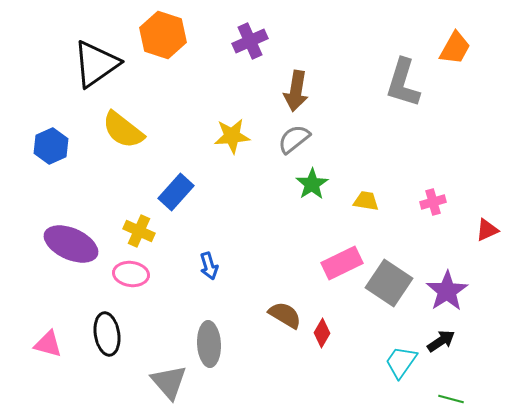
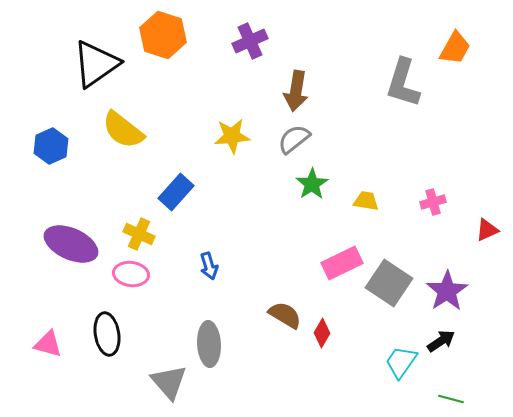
yellow cross: moved 3 px down
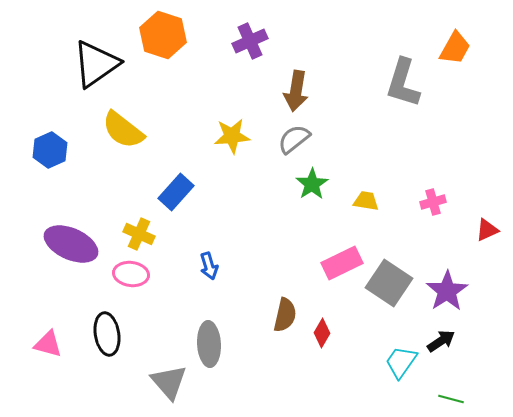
blue hexagon: moved 1 px left, 4 px down
brown semicircle: rotated 72 degrees clockwise
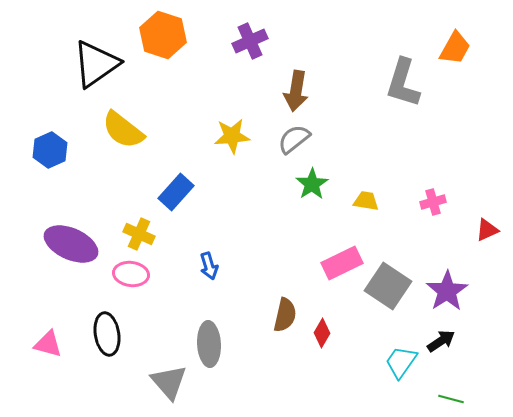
gray square: moved 1 px left, 3 px down
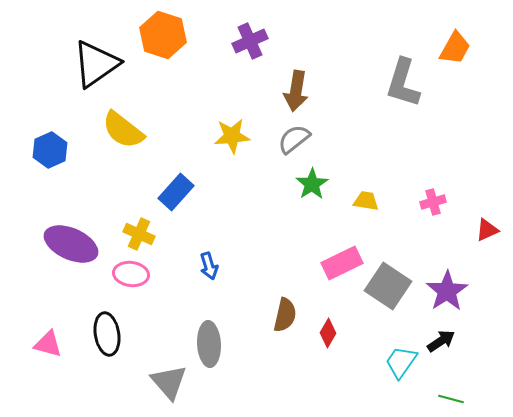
red diamond: moved 6 px right
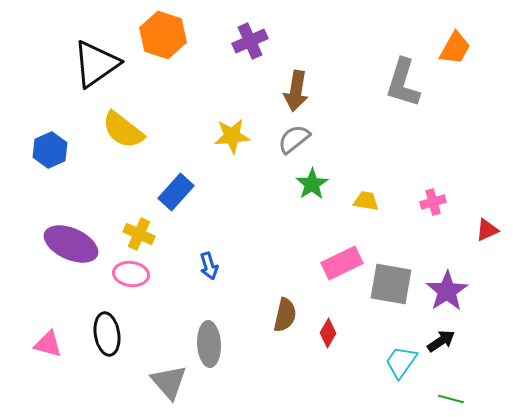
gray square: moved 3 px right, 2 px up; rotated 24 degrees counterclockwise
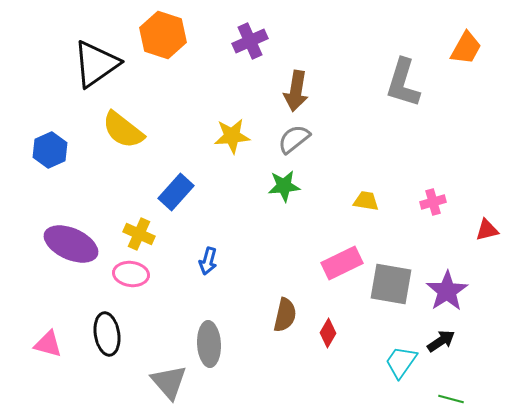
orange trapezoid: moved 11 px right
green star: moved 28 px left, 2 px down; rotated 28 degrees clockwise
red triangle: rotated 10 degrees clockwise
blue arrow: moved 1 px left, 5 px up; rotated 32 degrees clockwise
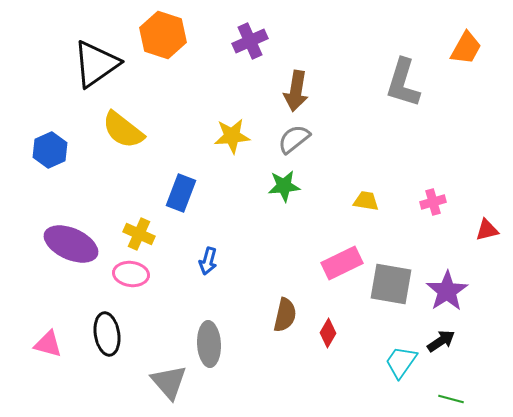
blue rectangle: moved 5 px right, 1 px down; rotated 21 degrees counterclockwise
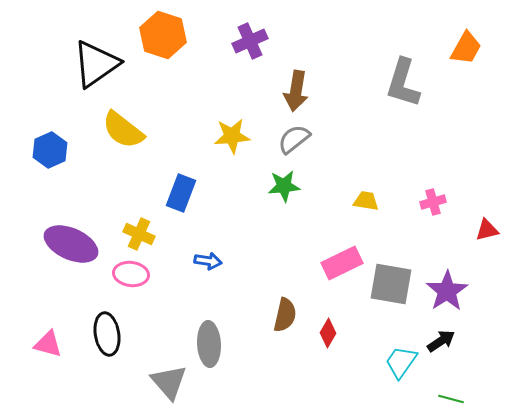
blue arrow: rotated 96 degrees counterclockwise
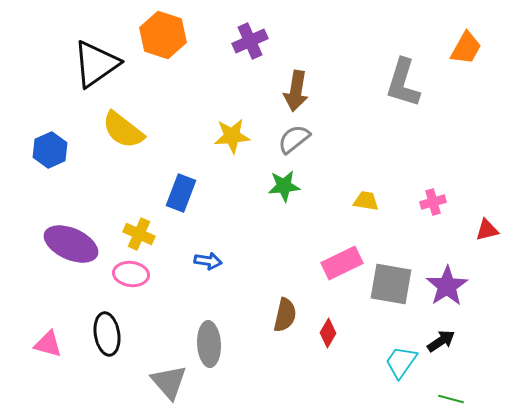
purple star: moved 5 px up
